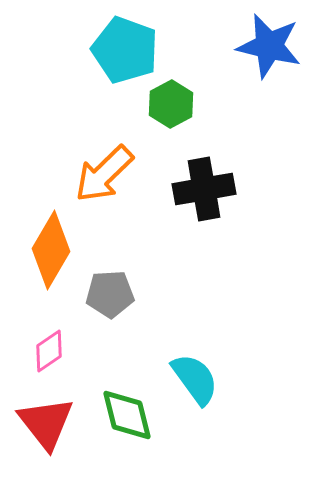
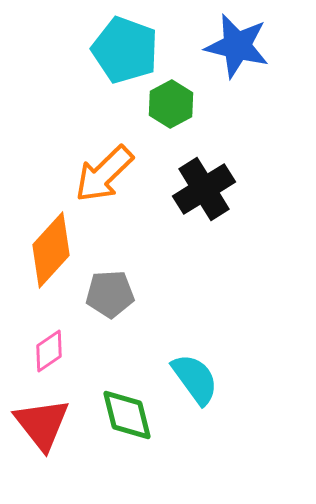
blue star: moved 32 px left
black cross: rotated 22 degrees counterclockwise
orange diamond: rotated 12 degrees clockwise
red triangle: moved 4 px left, 1 px down
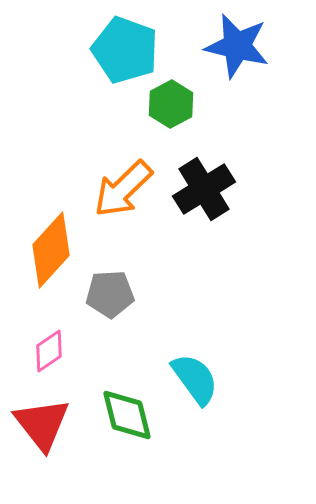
orange arrow: moved 19 px right, 15 px down
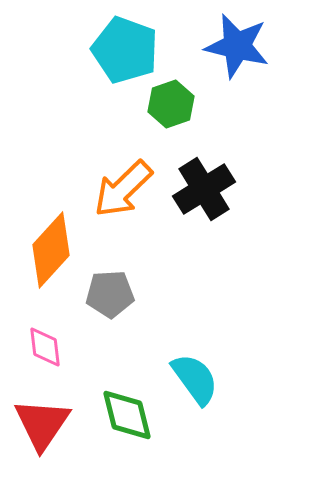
green hexagon: rotated 9 degrees clockwise
pink diamond: moved 4 px left, 4 px up; rotated 63 degrees counterclockwise
red triangle: rotated 12 degrees clockwise
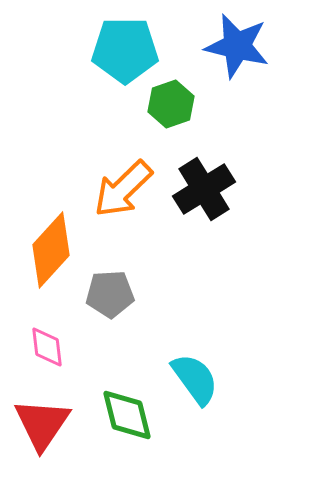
cyan pentagon: rotated 20 degrees counterclockwise
pink diamond: moved 2 px right
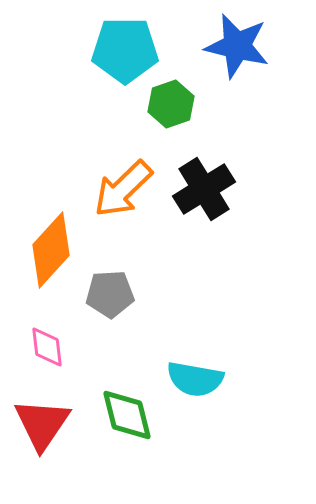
cyan semicircle: rotated 136 degrees clockwise
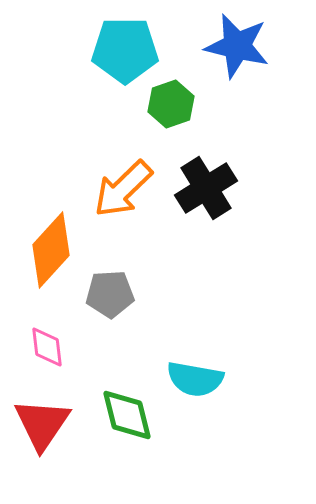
black cross: moved 2 px right, 1 px up
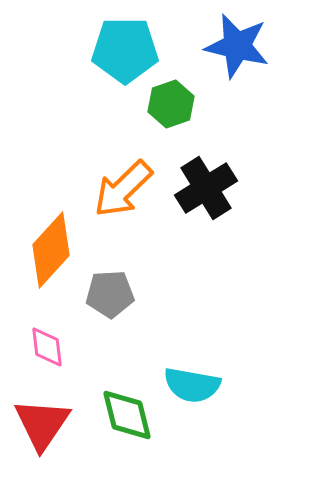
cyan semicircle: moved 3 px left, 6 px down
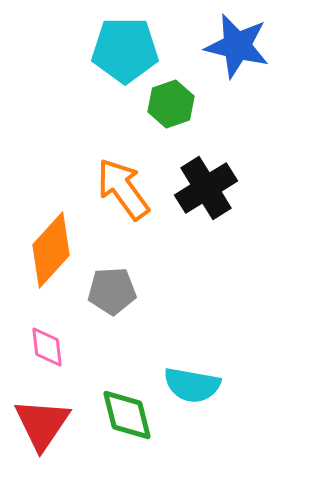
orange arrow: rotated 98 degrees clockwise
gray pentagon: moved 2 px right, 3 px up
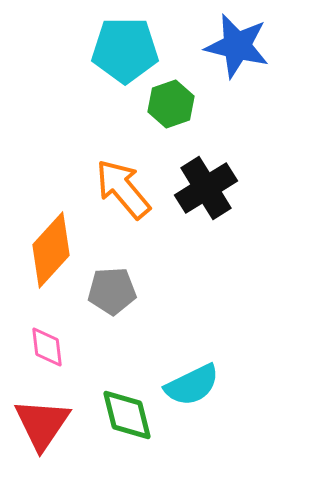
orange arrow: rotated 4 degrees counterclockwise
cyan semicircle: rotated 36 degrees counterclockwise
